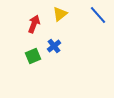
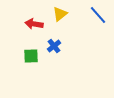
red arrow: rotated 102 degrees counterclockwise
green square: moved 2 px left; rotated 21 degrees clockwise
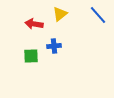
blue cross: rotated 32 degrees clockwise
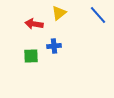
yellow triangle: moved 1 px left, 1 px up
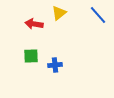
blue cross: moved 1 px right, 19 px down
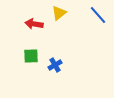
blue cross: rotated 24 degrees counterclockwise
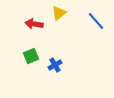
blue line: moved 2 px left, 6 px down
green square: rotated 21 degrees counterclockwise
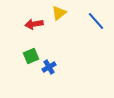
red arrow: rotated 18 degrees counterclockwise
blue cross: moved 6 px left, 2 px down
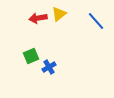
yellow triangle: moved 1 px down
red arrow: moved 4 px right, 6 px up
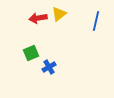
blue line: rotated 54 degrees clockwise
green square: moved 3 px up
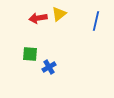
green square: moved 1 px left, 1 px down; rotated 28 degrees clockwise
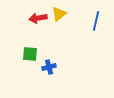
blue cross: rotated 16 degrees clockwise
